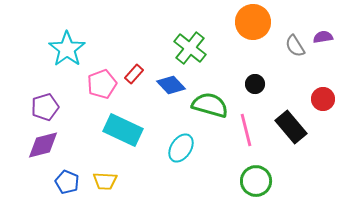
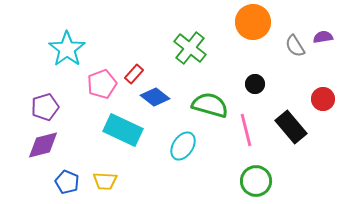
blue diamond: moved 16 px left, 12 px down; rotated 8 degrees counterclockwise
cyan ellipse: moved 2 px right, 2 px up
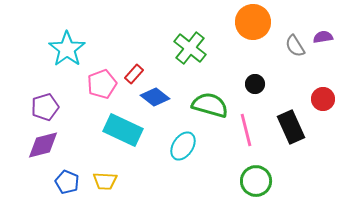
black rectangle: rotated 16 degrees clockwise
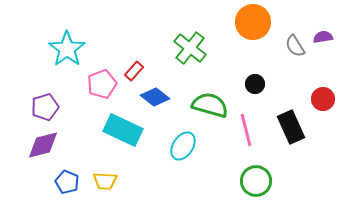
red rectangle: moved 3 px up
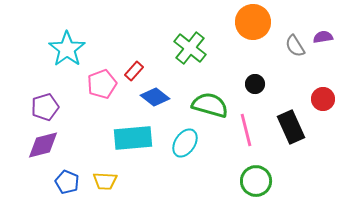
cyan rectangle: moved 10 px right, 8 px down; rotated 30 degrees counterclockwise
cyan ellipse: moved 2 px right, 3 px up
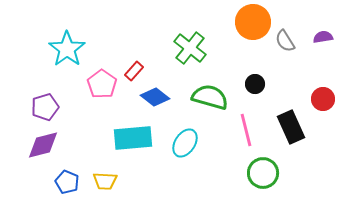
gray semicircle: moved 10 px left, 5 px up
pink pentagon: rotated 16 degrees counterclockwise
green semicircle: moved 8 px up
green circle: moved 7 px right, 8 px up
